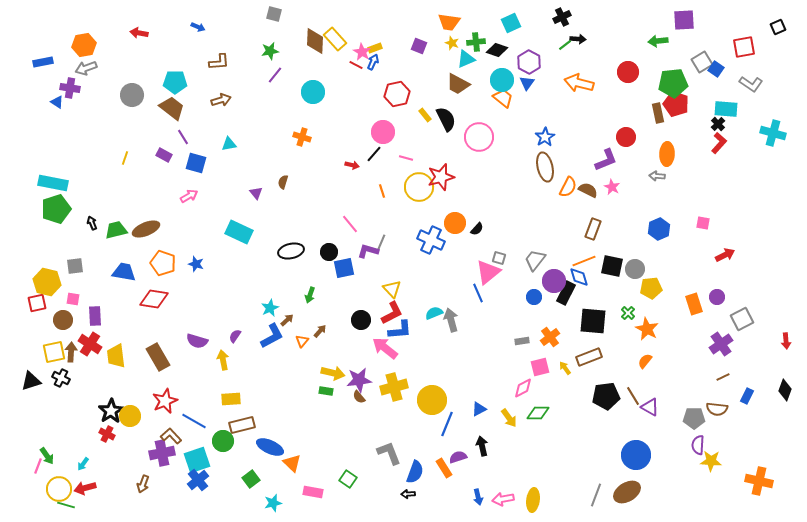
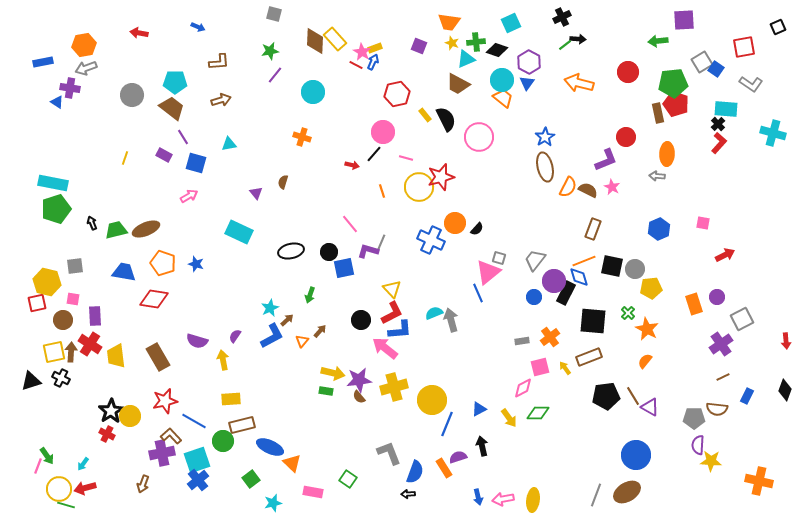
red star at (165, 401): rotated 10 degrees clockwise
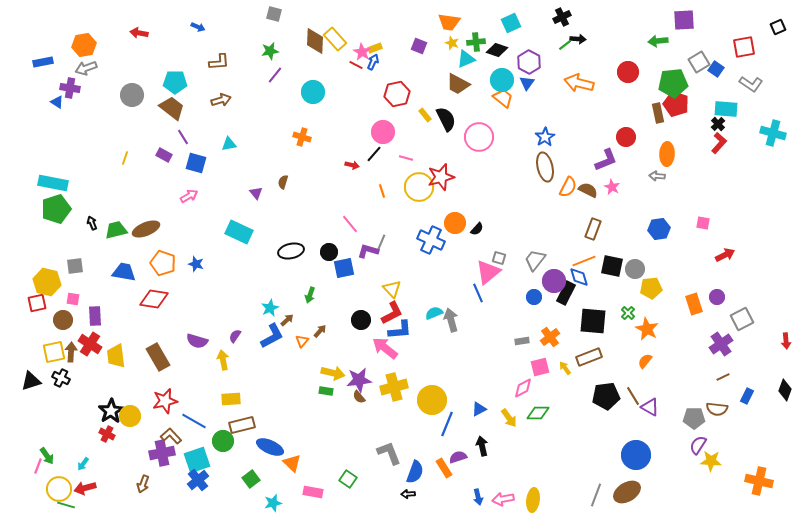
gray square at (702, 62): moved 3 px left
blue hexagon at (659, 229): rotated 15 degrees clockwise
purple semicircle at (698, 445): rotated 30 degrees clockwise
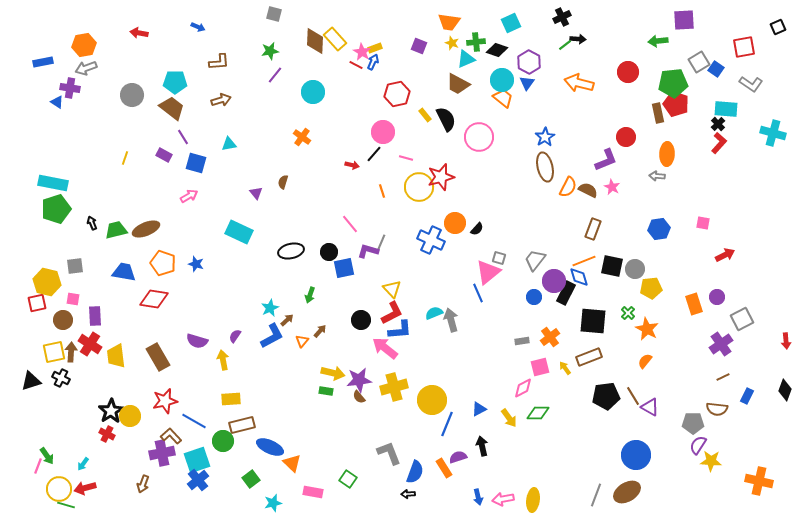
orange cross at (302, 137): rotated 18 degrees clockwise
gray pentagon at (694, 418): moved 1 px left, 5 px down
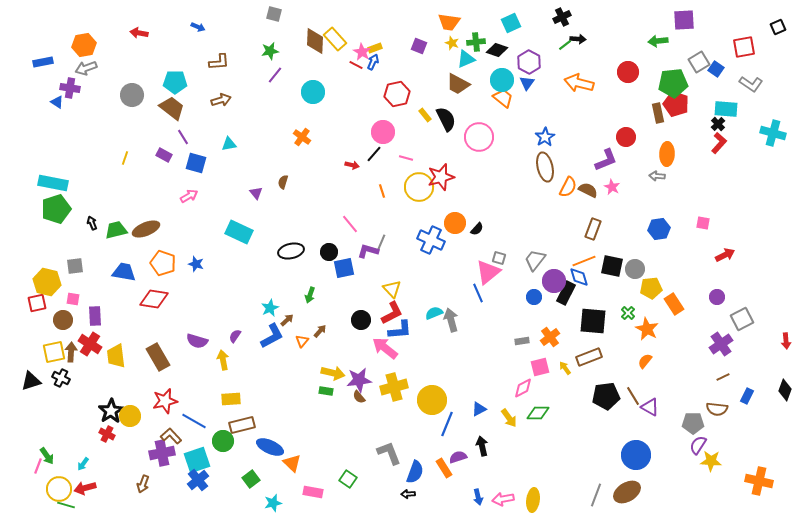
orange rectangle at (694, 304): moved 20 px left; rotated 15 degrees counterclockwise
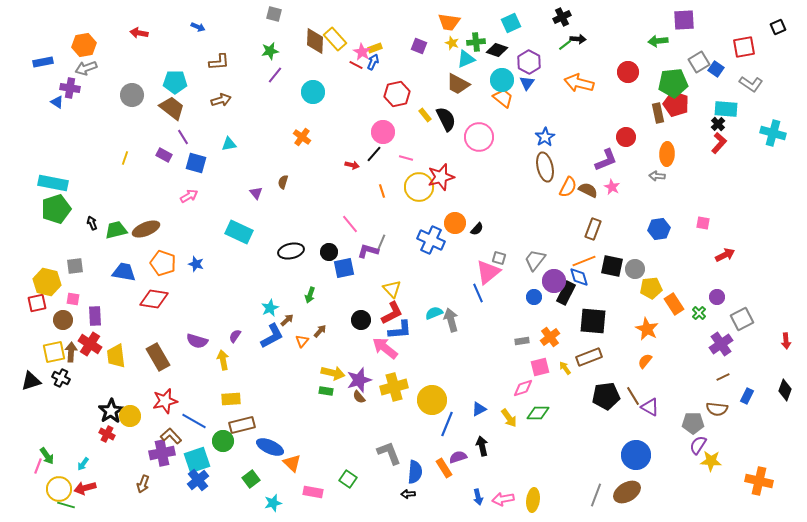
green cross at (628, 313): moved 71 px right
purple star at (359, 380): rotated 10 degrees counterclockwise
pink diamond at (523, 388): rotated 10 degrees clockwise
blue semicircle at (415, 472): rotated 15 degrees counterclockwise
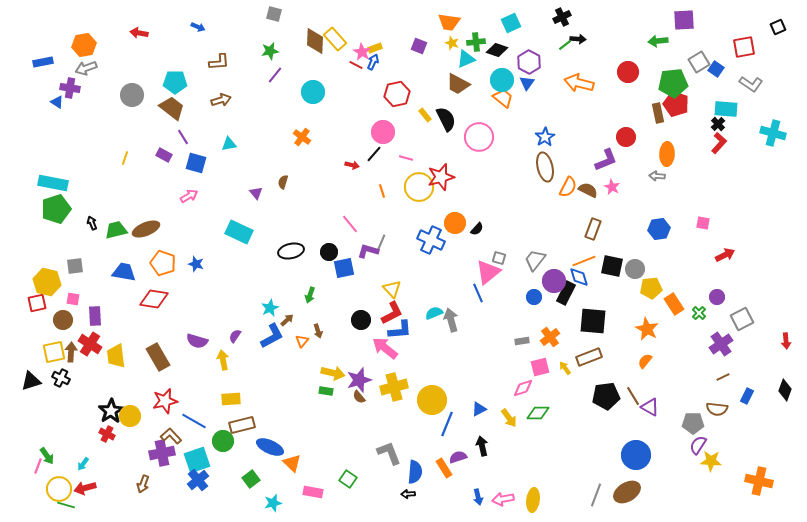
brown arrow at (320, 331): moved 2 px left; rotated 120 degrees clockwise
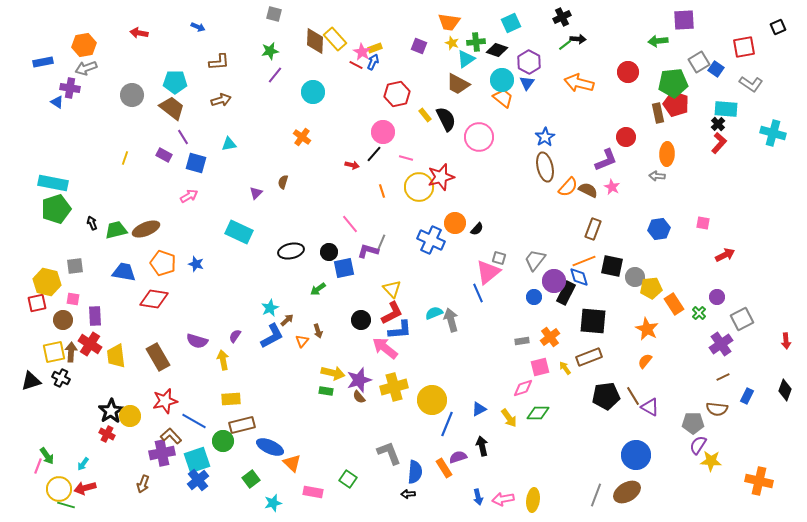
cyan triangle at (466, 59): rotated 12 degrees counterclockwise
orange semicircle at (568, 187): rotated 15 degrees clockwise
purple triangle at (256, 193): rotated 24 degrees clockwise
gray circle at (635, 269): moved 8 px down
green arrow at (310, 295): moved 8 px right, 6 px up; rotated 35 degrees clockwise
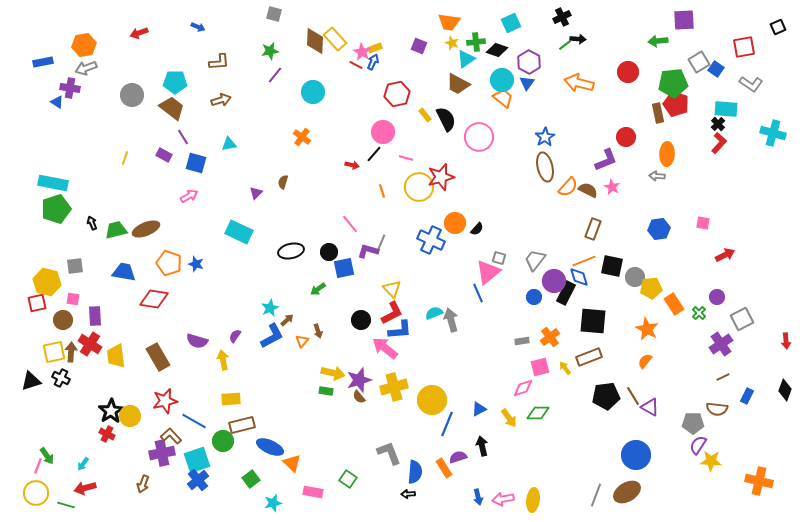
red arrow at (139, 33): rotated 30 degrees counterclockwise
orange pentagon at (163, 263): moved 6 px right
yellow circle at (59, 489): moved 23 px left, 4 px down
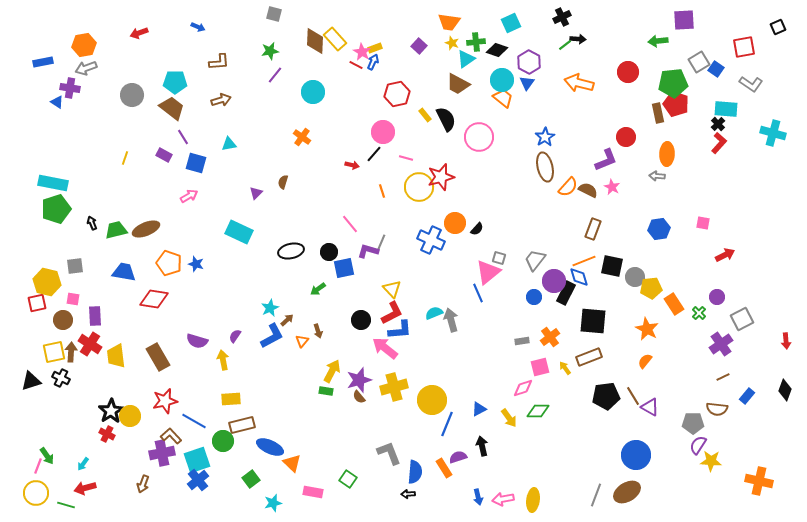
purple square at (419, 46): rotated 21 degrees clockwise
yellow arrow at (333, 373): moved 1 px left, 2 px up; rotated 75 degrees counterclockwise
blue rectangle at (747, 396): rotated 14 degrees clockwise
green diamond at (538, 413): moved 2 px up
